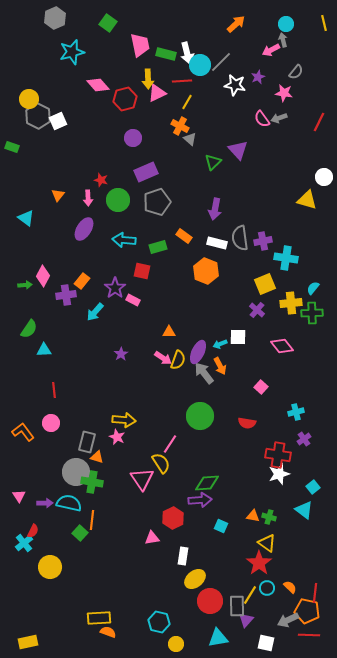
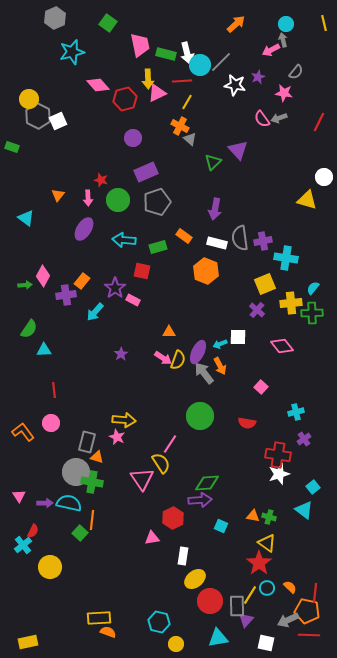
cyan cross at (24, 543): moved 1 px left, 2 px down
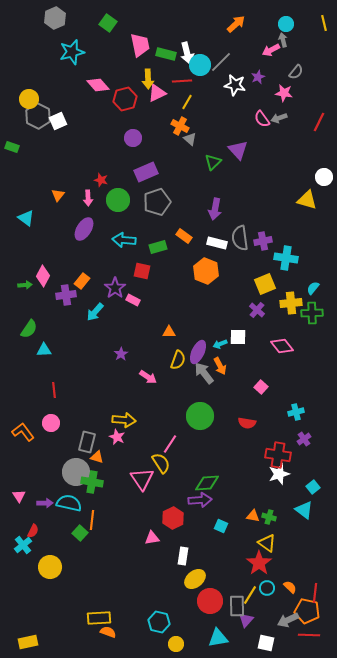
pink arrow at (163, 358): moved 15 px left, 19 px down
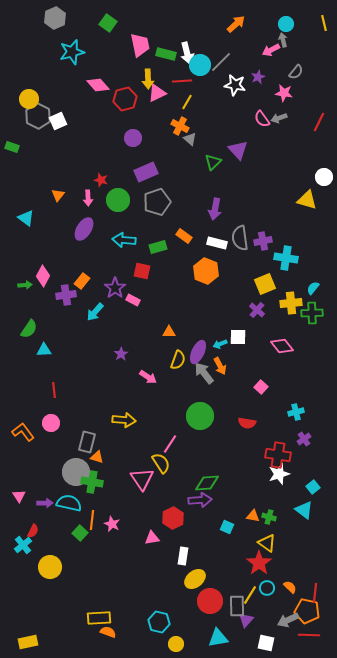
pink star at (117, 437): moved 5 px left, 87 px down
cyan square at (221, 526): moved 6 px right, 1 px down
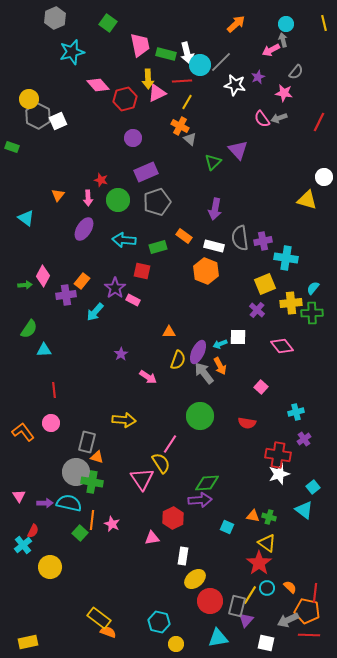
white rectangle at (217, 243): moved 3 px left, 3 px down
gray rectangle at (237, 606): rotated 15 degrees clockwise
yellow rectangle at (99, 618): rotated 40 degrees clockwise
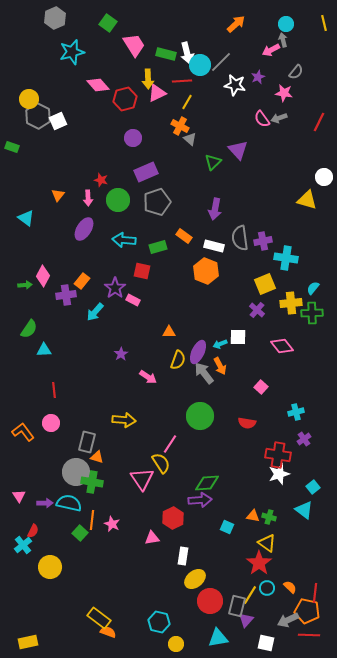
pink trapezoid at (140, 45): moved 6 px left; rotated 20 degrees counterclockwise
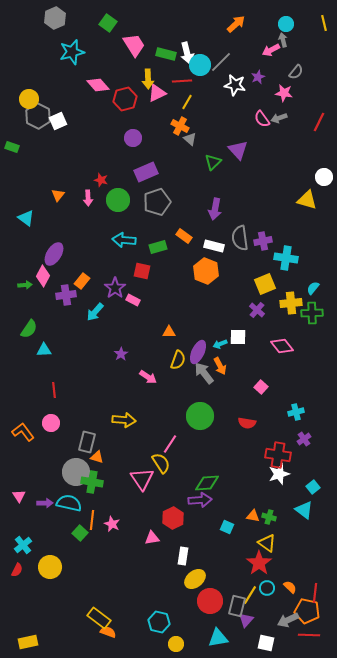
purple ellipse at (84, 229): moved 30 px left, 25 px down
red semicircle at (33, 531): moved 16 px left, 39 px down
